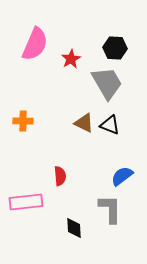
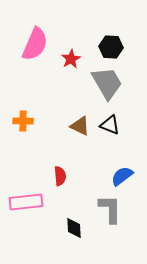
black hexagon: moved 4 px left, 1 px up
brown triangle: moved 4 px left, 3 px down
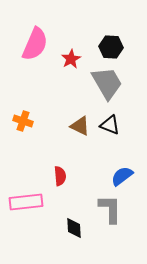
orange cross: rotated 18 degrees clockwise
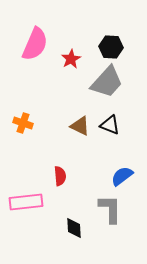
gray trapezoid: moved 1 px up; rotated 72 degrees clockwise
orange cross: moved 2 px down
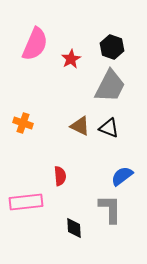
black hexagon: moved 1 px right; rotated 15 degrees clockwise
gray trapezoid: moved 3 px right, 4 px down; rotated 15 degrees counterclockwise
black triangle: moved 1 px left, 3 px down
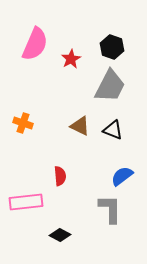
black triangle: moved 4 px right, 2 px down
black diamond: moved 14 px left, 7 px down; rotated 60 degrees counterclockwise
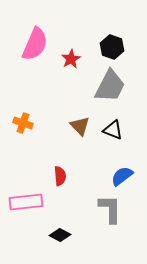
brown triangle: rotated 20 degrees clockwise
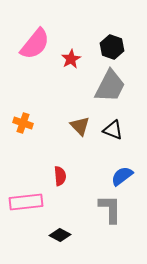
pink semicircle: rotated 16 degrees clockwise
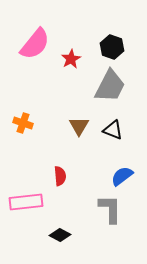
brown triangle: moved 1 px left; rotated 15 degrees clockwise
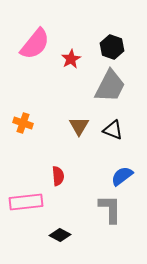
red semicircle: moved 2 px left
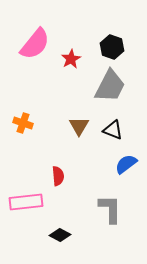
blue semicircle: moved 4 px right, 12 px up
